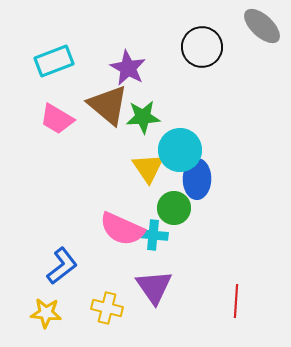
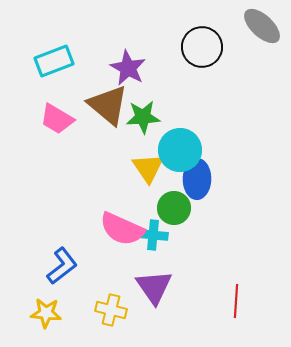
yellow cross: moved 4 px right, 2 px down
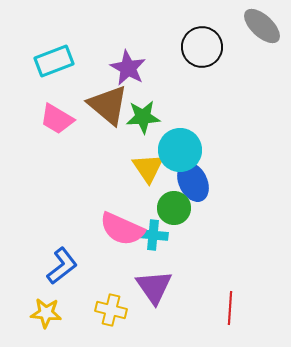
blue ellipse: moved 4 px left, 3 px down; rotated 27 degrees counterclockwise
red line: moved 6 px left, 7 px down
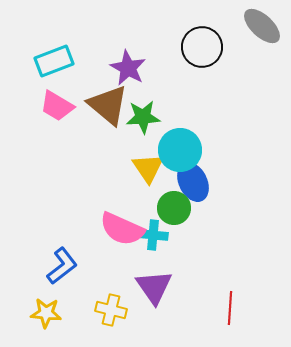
pink trapezoid: moved 13 px up
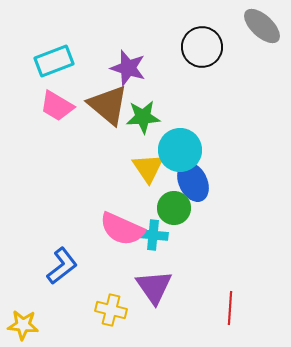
purple star: rotated 12 degrees counterclockwise
yellow star: moved 23 px left, 12 px down
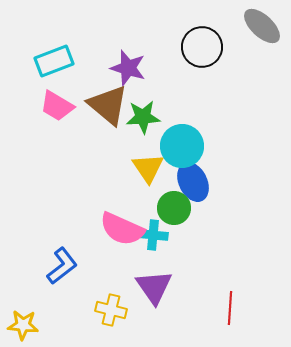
cyan circle: moved 2 px right, 4 px up
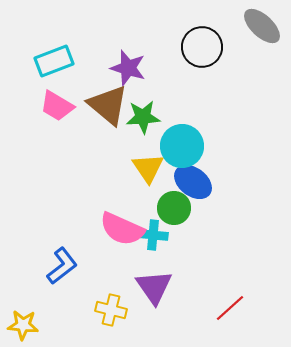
blue ellipse: rotated 27 degrees counterclockwise
red line: rotated 44 degrees clockwise
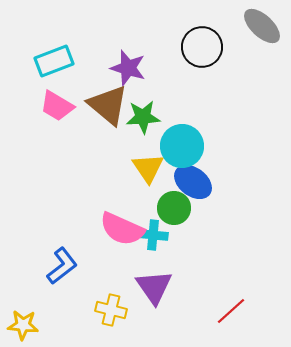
red line: moved 1 px right, 3 px down
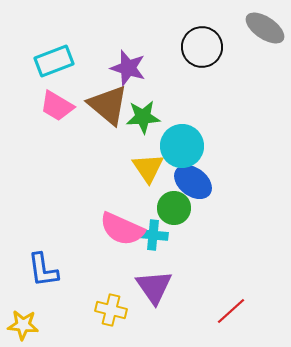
gray ellipse: moved 3 px right, 2 px down; rotated 9 degrees counterclockwise
blue L-shape: moved 19 px left, 4 px down; rotated 120 degrees clockwise
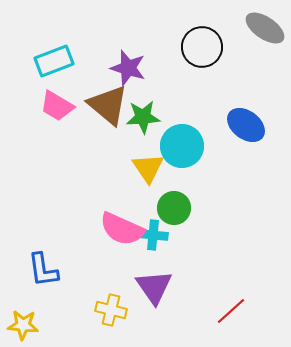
blue ellipse: moved 53 px right, 57 px up
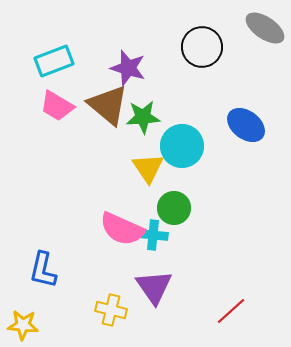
blue L-shape: rotated 21 degrees clockwise
